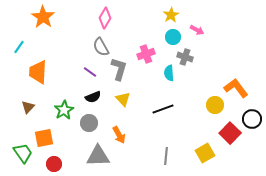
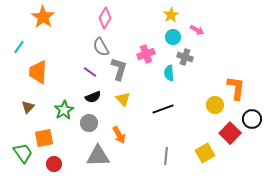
orange L-shape: rotated 45 degrees clockwise
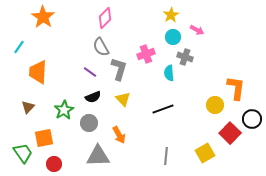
pink diamond: rotated 15 degrees clockwise
